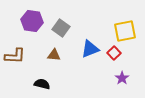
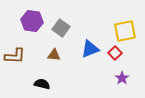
red square: moved 1 px right
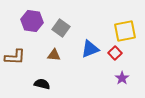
brown L-shape: moved 1 px down
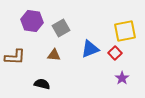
gray square: rotated 24 degrees clockwise
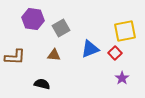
purple hexagon: moved 1 px right, 2 px up
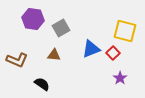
yellow square: rotated 25 degrees clockwise
blue triangle: moved 1 px right
red square: moved 2 px left
brown L-shape: moved 2 px right, 3 px down; rotated 20 degrees clockwise
purple star: moved 2 px left
black semicircle: rotated 21 degrees clockwise
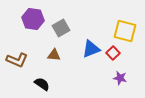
purple star: rotated 24 degrees counterclockwise
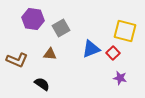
brown triangle: moved 4 px left, 1 px up
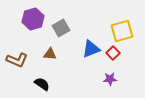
purple hexagon: rotated 25 degrees counterclockwise
yellow square: moved 3 px left; rotated 30 degrees counterclockwise
purple star: moved 10 px left, 1 px down; rotated 16 degrees counterclockwise
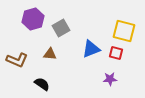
yellow square: moved 2 px right; rotated 30 degrees clockwise
red square: moved 3 px right; rotated 32 degrees counterclockwise
